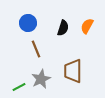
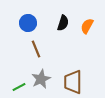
black semicircle: moved 5 px up
brown trapezoid: moved 11 px down
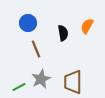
black semicircle: moved 10 px down; rotated 28 degrees counterclockwise
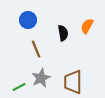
blue circle: moved 3 px up
gray star: moved 1 px up
